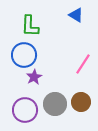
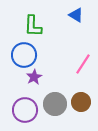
green L-shape: moved 3 px right
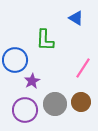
blue triangle: moved 3 px down
green L-shape: moved 12 px right, 14 px down
blue circle: moved 9 px left, 5 px down
pink line: moved 4 px down
purple star: moved 2 px left, 4 px down
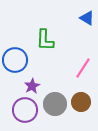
blue triangle: moved 11 px right
purple star: moved 5 px down
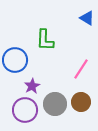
pink line: moved 2 px left, 1 px down
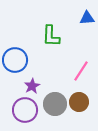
blue triangle: rotated 35 degrees counterclockwise
green L-shape: moved 6 px right, 4 px up
pink line: moved 2 px down
brown circle: moved 2 px left
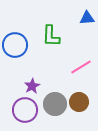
blue circle: moved 15 px up
pink line: moved 4 px up; rotated 25 degrees clockwise
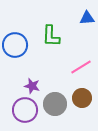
purple star: rotated 28 degrees counterclockwise
brown circle: moved 3 px right, 4 px up
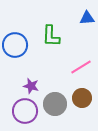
purple star: moved 1 px left
purple circle: moved 1 px down
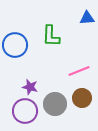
pink line: moved 2 px left, 4 px down; rotated 10 degrees clockwise
purple star: moved 1 px left, 1 px down
